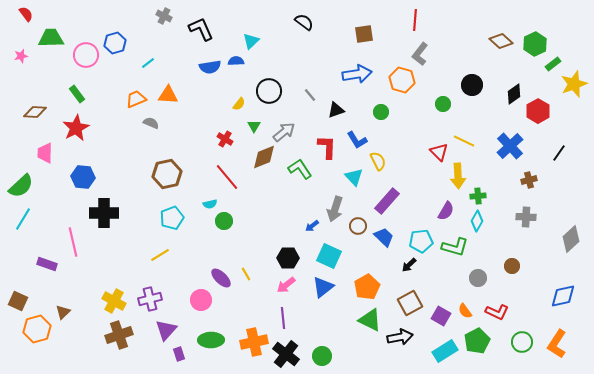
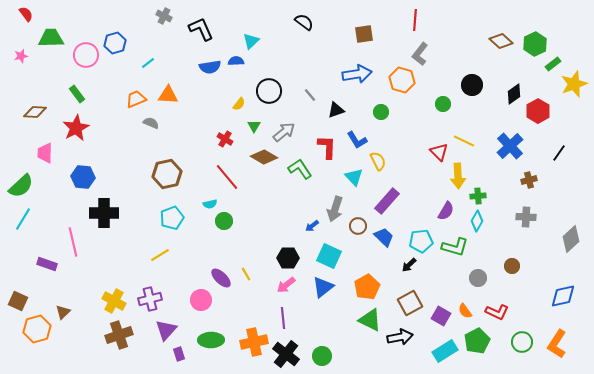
brown diamond at (264, 157): rotated 52 degrees clockwise
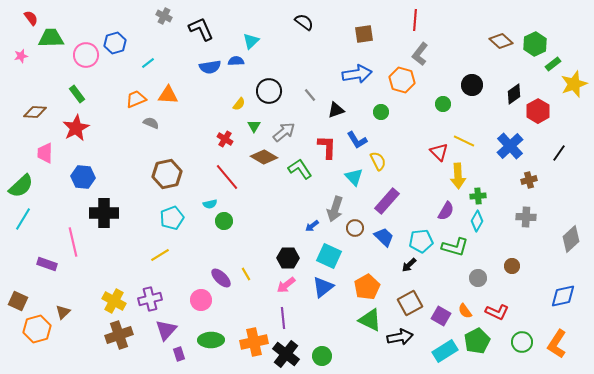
red semicircle at (26, 14): moved 5 px right, 4 px down
brown circle at (358, 226): moved 3 px left, 2 px down
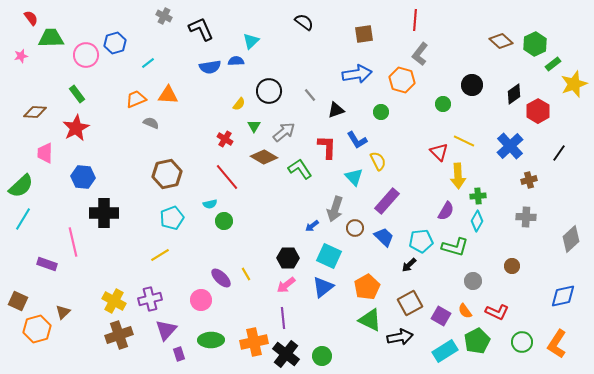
gray circle at (478, 278): moved 5 px left, 3 px down
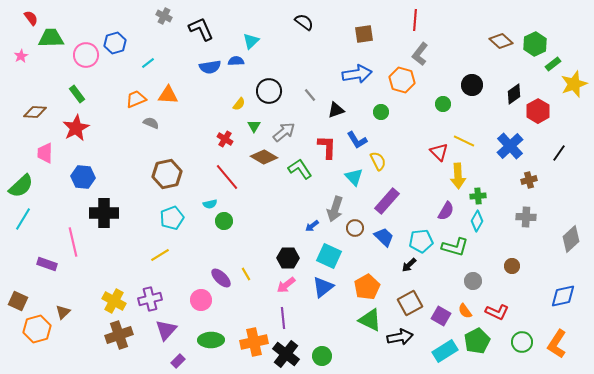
pink star at (21, 56): rotated 16 degrees counterclockwise
purple rectangle at (179, 354): moved 1 px left, 7 px down; rotated 64 degrees clockwise
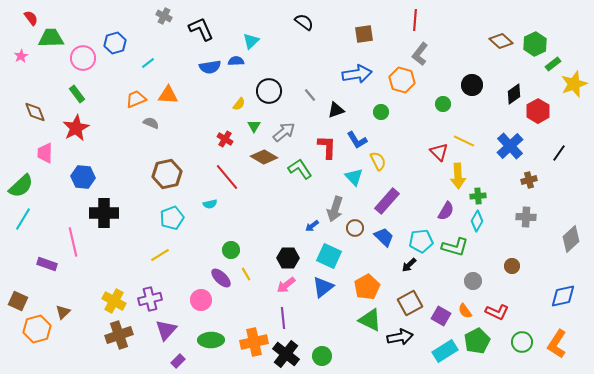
pink circle at (86, 55): moved 3 px left, 3 px down
brown diamond at (35, 112): rotated 65 degrees clockwise
green circle at (224, 221): moved 7 px right, 29 px down
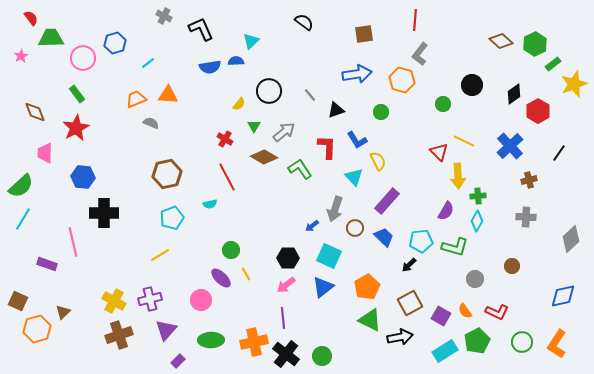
red line at (227, 177): rotated 12 degrees clockwise
gray circle at (473, 281): moved 2 px right, 2 px up
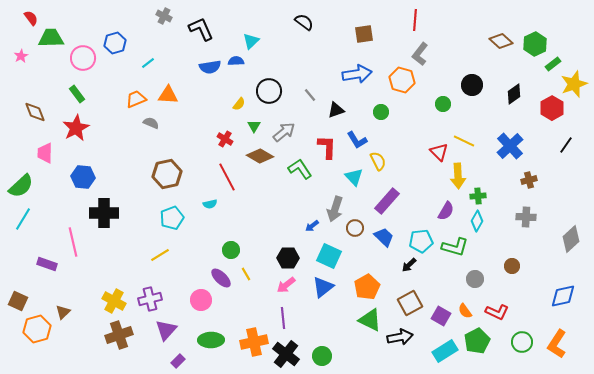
red hexagon at (538, 111): moved 14 px right, 3 px up
black line at (559, 153): moved 7 px right, 8 px up
brown diamond at (264, 157): moved 4 px left, 1 px up
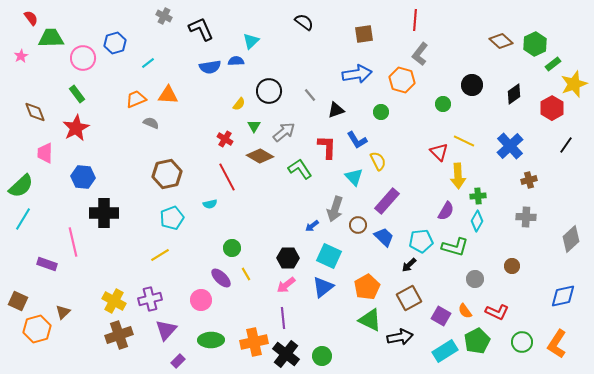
brown circle at (355, 228): moved 3 px right, 3 px up
green circle at (231, 250): moved 1 px right, 2 px up
brown square at (410, 303): moved 1 px left, 5 px up
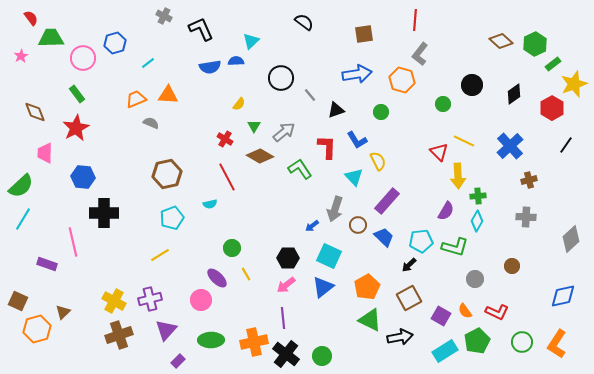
black circle at (269, 91): moved 12 px right, 13 px up
purple ellipse at (221, 278): moved 4 px left
